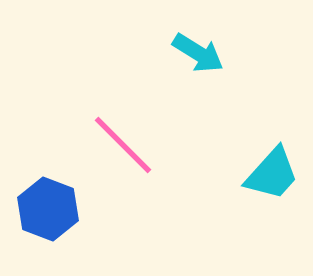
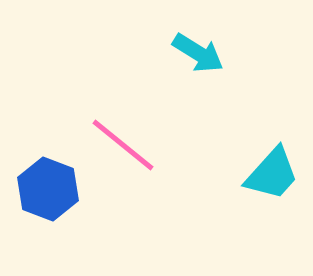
pink line: rotated 6 degrees counterclockwise
blue hexagon: moved 20 px up
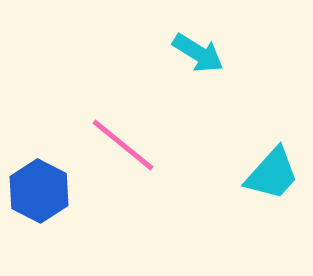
blue hexagon: moved 9 px left, 2 px down; rotated 6 degrees clockwise
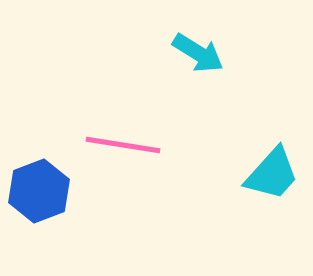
pink line: rotated 30 degrees counterclockwise
blue hexagon: rotated 12 degrees clockwise
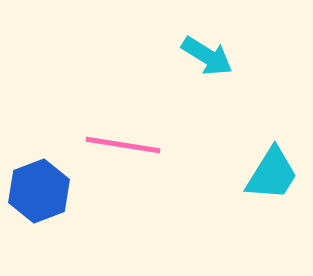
cyan arrow: moved 9 px right, 3 px down
cyan trapezoid: rotated 10 degrees counterclockwise
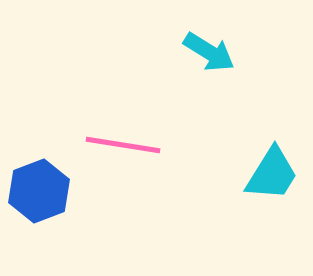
cyan arrow: moved 2 px right, 4 px up
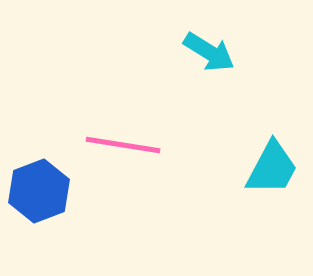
cyan trapezoid: moved 6 px up; rotated 4 degrees counterclockwise
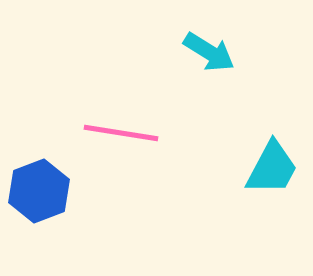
pink line: moved 2 px left, 12 px up
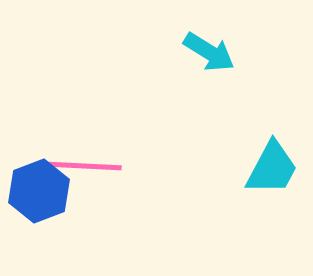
pink line: moved 37 px left, 33 px down; rotated 6 degrees counterclockwise
